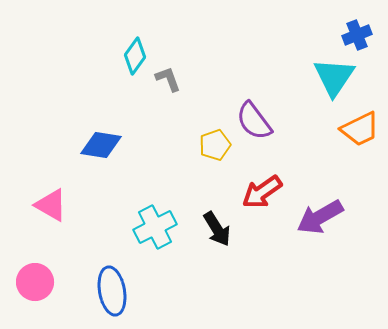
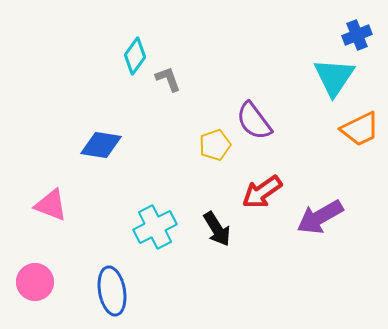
pink triangle: rotated 9 degrees counterclockwise
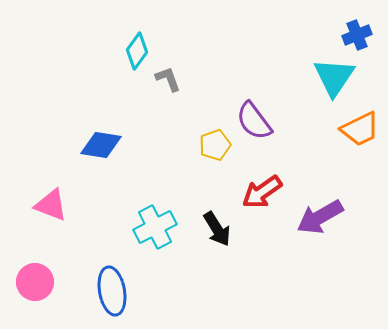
cyan diamond: moved 2 px right, 5 px up
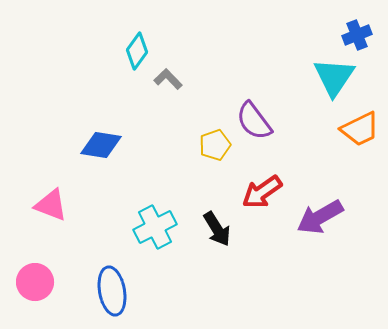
gray L-shape: rotated 24 degrees counterclockwise
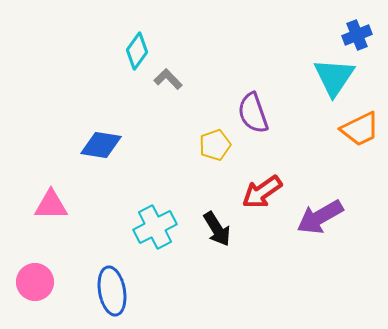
purple semicircle: moved 1 px left, 8 px up; rotated 18 degrees clockwise
pink triangle: rotated 21 degrees counterclockwise
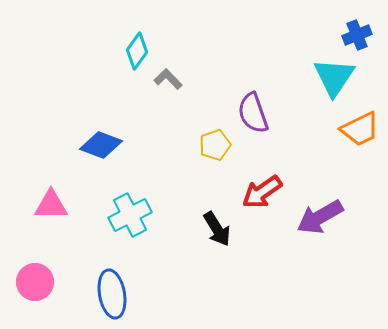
blue diamond: rotated 12 degrees clockwise
cyan cross: moved 25 px left, 12 px up
blue ellipse: moved 3 px down
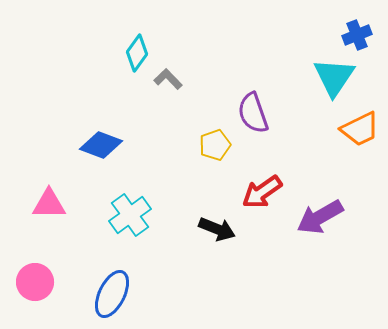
cyan diamond: moved 2 px down
pink triangle: moved 2 px left, 1 px up
cyan cross: rotated 9 degrees counterclockwise
black arrow: rotated 36 degrees counterclockwise
blue ellipse: rotated 36 degrees clockwise
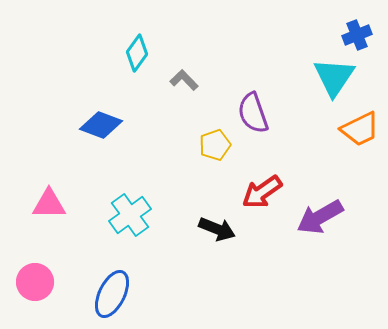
gray L-shape: moved 16 px right, 1 px down
blue diamond: moved 20 px up
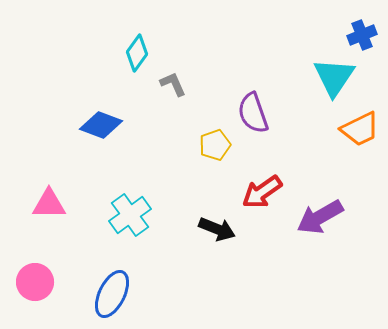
blue cross: moved 5 px right
gray L-shape: moved 11 px left, 4 px down; rotated 20 degrees clockwise
